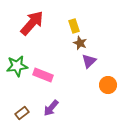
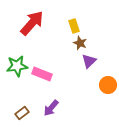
pink rectangle: moved 1 px left, 1 px up
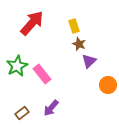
brown star: moved 1 px left, 1 px down
green star: rotated 20 degrees counterclockwise
pink rectangle: rotated 30 degrees clockwise
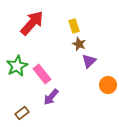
purple arrow: moved 11 px up
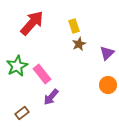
brown star: rotated 24 degrees clockwise
purple triangle: moved 18 px right, 8 px up
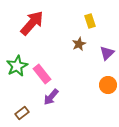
yellow rectangle: moved 16 px right, 5 px up
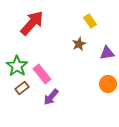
yellow rectangle: rotated 16 degrees counterclockwise
purple triangle: rotated 35 degrees clockwise
green star: rotated 10 degrees counterclockwise
orange circle: moved 1 px up
brown rectangle: moved 25 px up
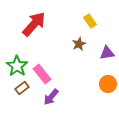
red arrow: moved 2 px right, 1 px down
